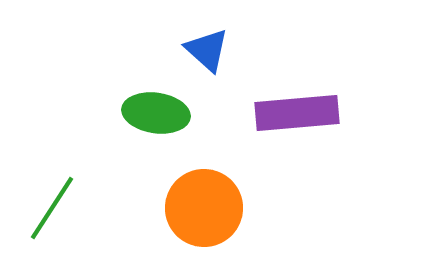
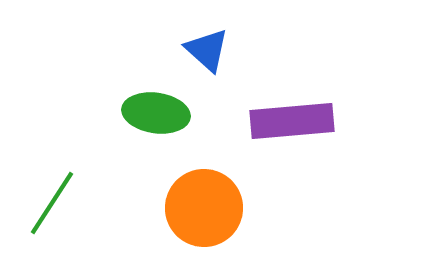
purple rectangle: moved 5 px left, 8 px down
green line: moved 5 px up
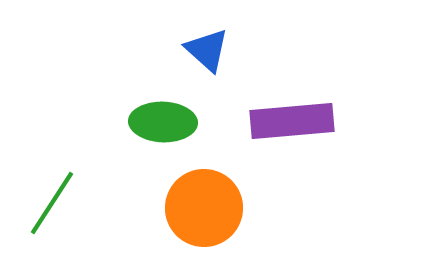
green ellipse: moved 7 px right, 9 px down; rotated 6 degrees counterclockwise
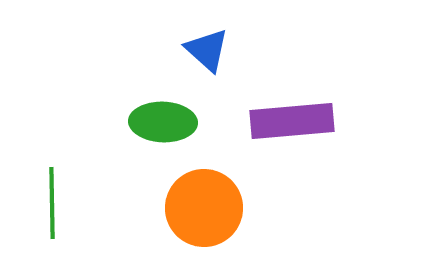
green line: rotated 34 degrees counterclockwise
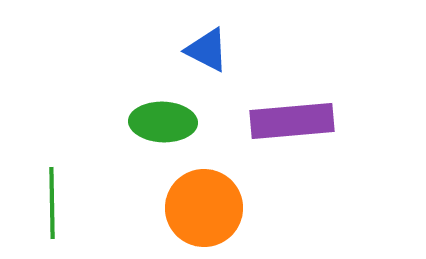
blue triangle: rotated 15 degrees counterclockwise
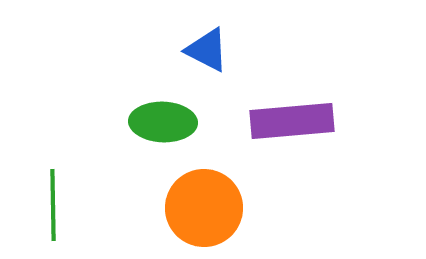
green line: moved 1 px right, 2 px down
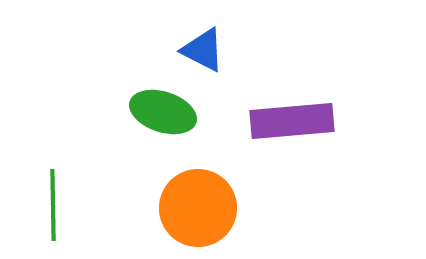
blue triangle: moved 4 px left
green ellipse: moved 10 px up; rotated 16 degrees clockwise
orange circle: moved 6 px left
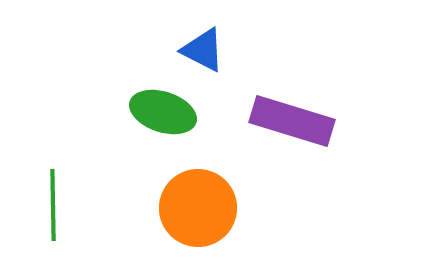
purple rectangle: rotated 22 degrees clockwise
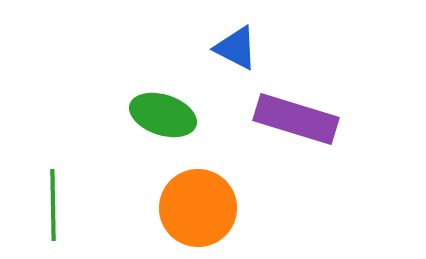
blue triangle: moved 33 px right, 2 px up
green ellipse: moved 3 px down
purple rectangle: moved 4 px right, 2 px up
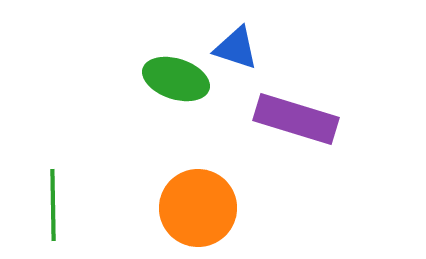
blue triangle: rotated 9 degrees counterclockwise
green ellipse: moved 13 px right, 36 px up
